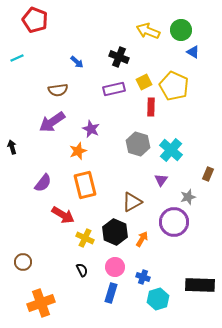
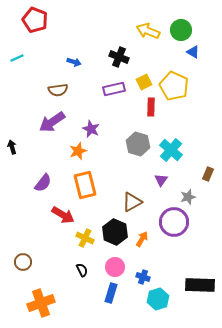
blue arrow: moved 3 px left; rotated 24 degrees counterclockwise
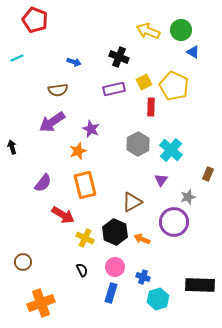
gray hexagon: rotated 15 degrees clockwise
orange arrow: rotated 98 degrees counterclockwise
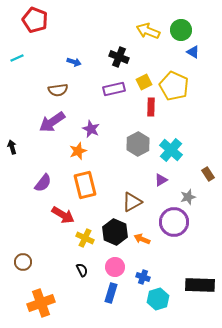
brown rectangle: rotated 56 degrees counterclockwise
purple triangle: rotated 24 degrees clockwise
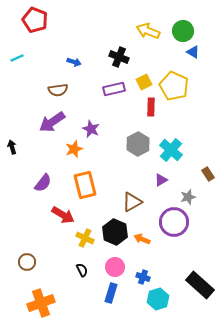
green circle: moved 2 px right, 1 px down
orange star: moved 4 px left, 2 px up
brown circle: moved 4 px right
black rectangle: rotated 40 degrees clockwise
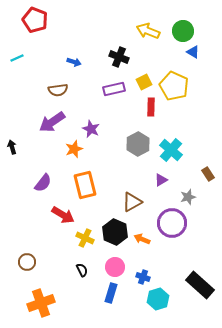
purple circle: moved 2 px left, 1 px down
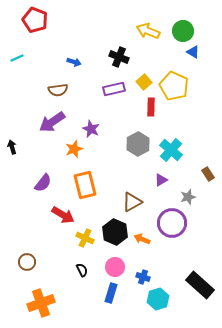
yellow square: rotated 14 degrees counterclockwise
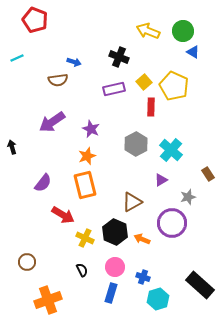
brown semicircle: moved 10 px up
gray hexagon: moved 2 px left
orange star: moved 13 px right, 7 px down
orange cross: moved 7 px right, 3 px up
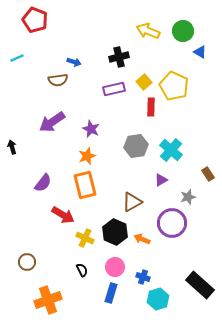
blue triangle: moved 7 px right
black cross: rotated 36 degrees counterclockwise
gray hexagon: moved 2 px down; rotated 20 degrees clockwise
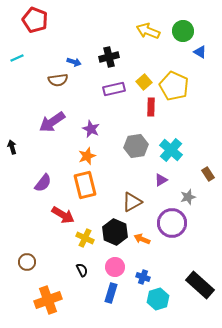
black cross: moved 10 px left
